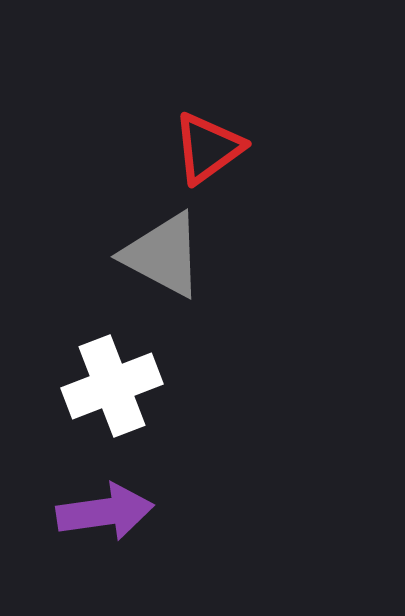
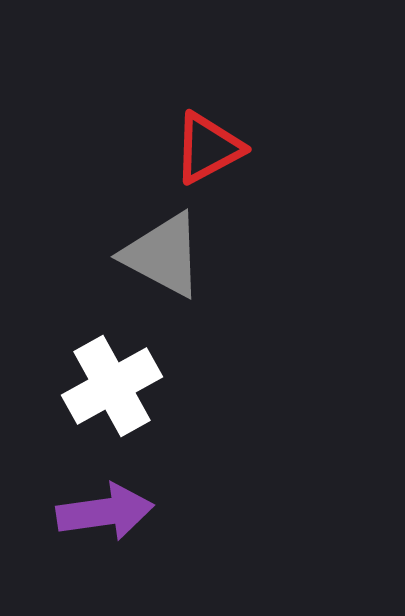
red triangle: rotated 8 degrees clockwise
white cross: rotated 8 degrees counterclockwise
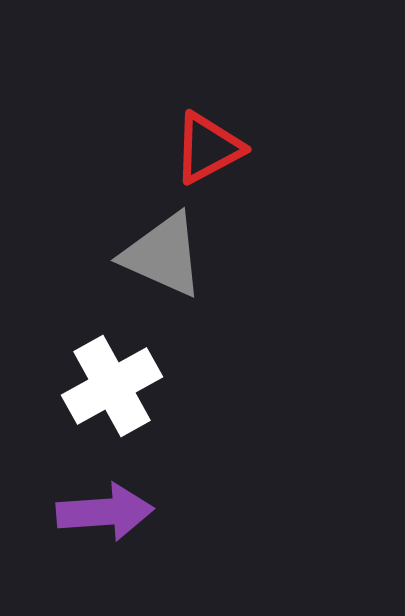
gray triangle: rotated 4 degrees counterclockwise
purple arrow: rotated 4 degrees clockwise
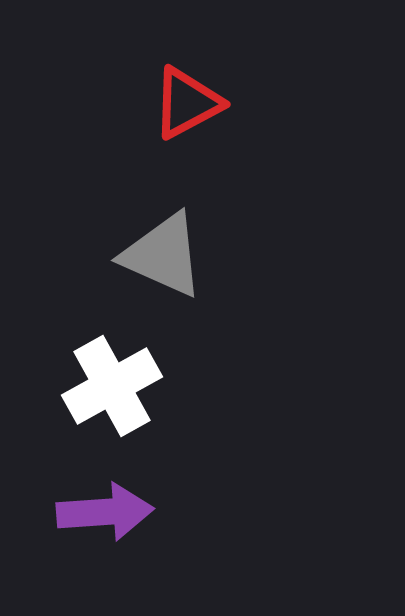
red triangle: moved 21 px left, 45 px up
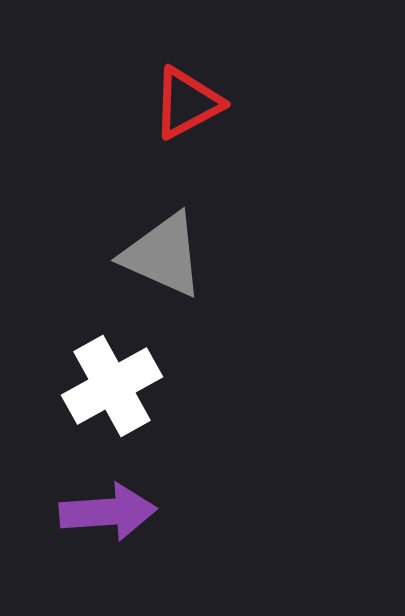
purple arrow: moved 3 px right
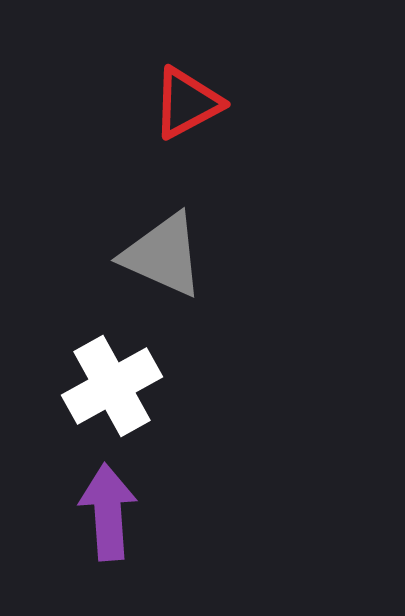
purple arrow: rotated 90 degrees counterclockwise
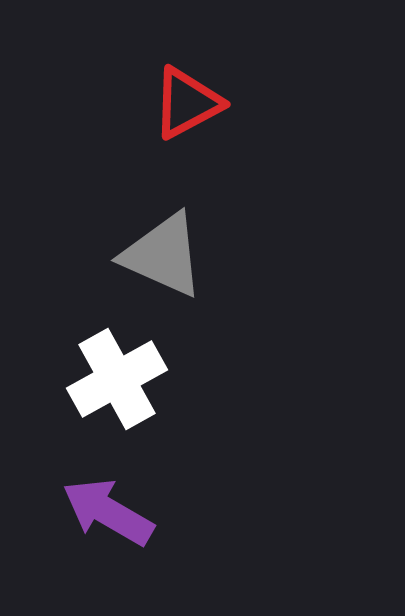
white cross: moved 5 px right, 7 px up
purple arrow: rotated 56 degrees counterclockwise
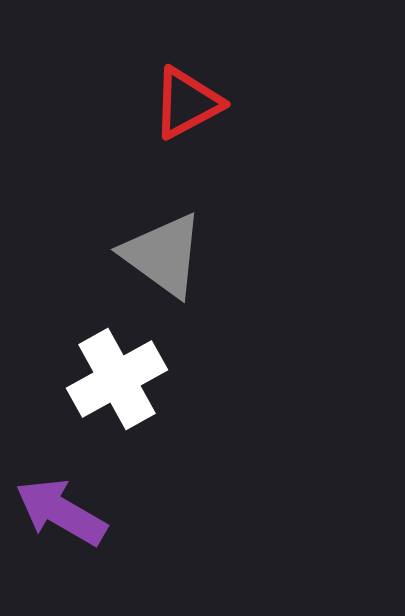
gray triangle: rotated 12 degrees clockwise
purple arrow: moved 47 px left
